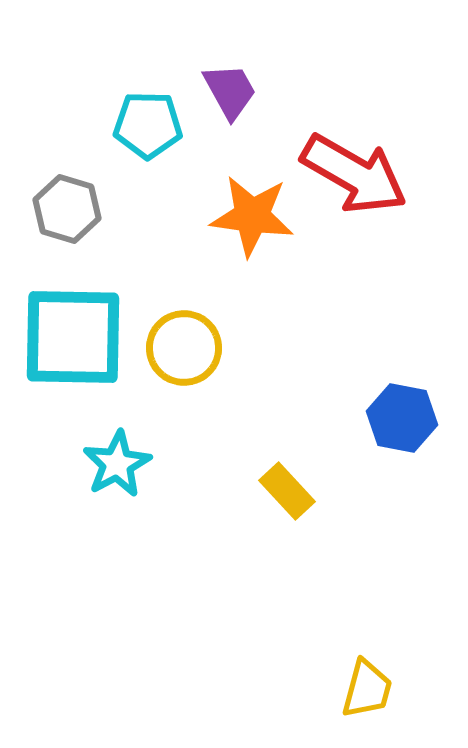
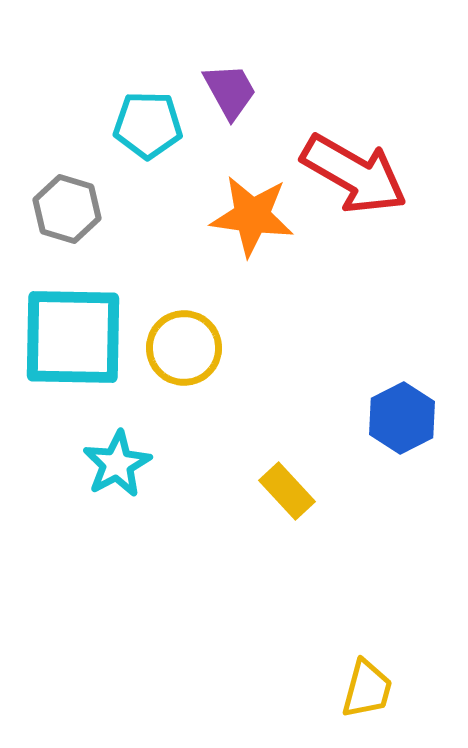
blue hexagon: rotated 22 degrees clockwise
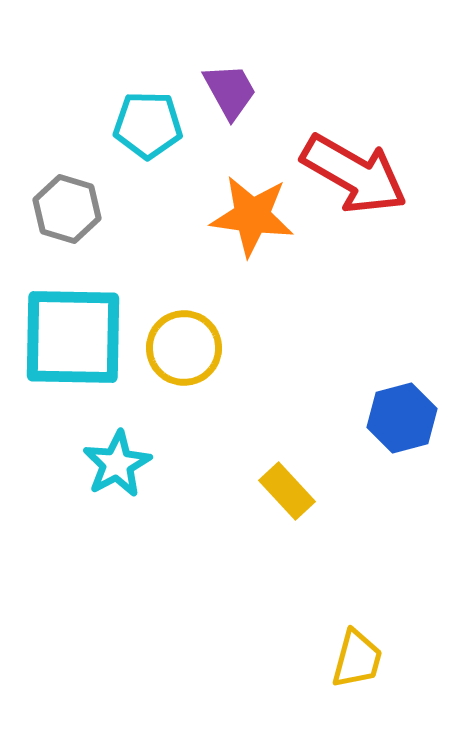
blue hexagon: rotated 12 degrees clockwise
yellow trapezoid: moved 10 px left, 30 px up
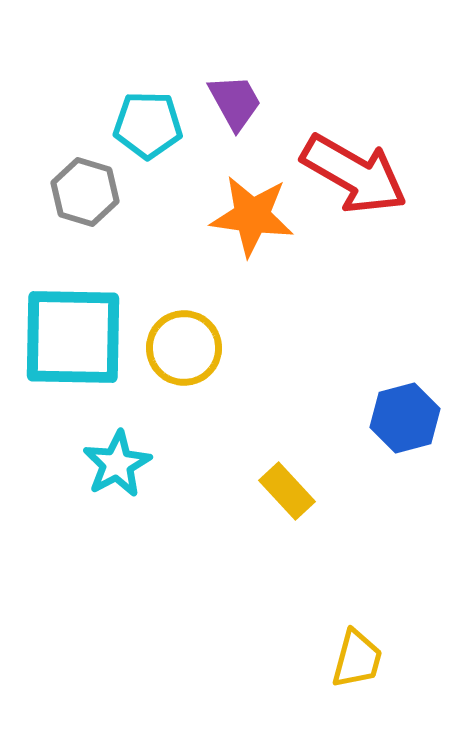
purple trapezoid: moved 5 px right, 11 px down
gray hexagon: moved 18 px right, 17 px up
blue hexagon: moved 3 px right
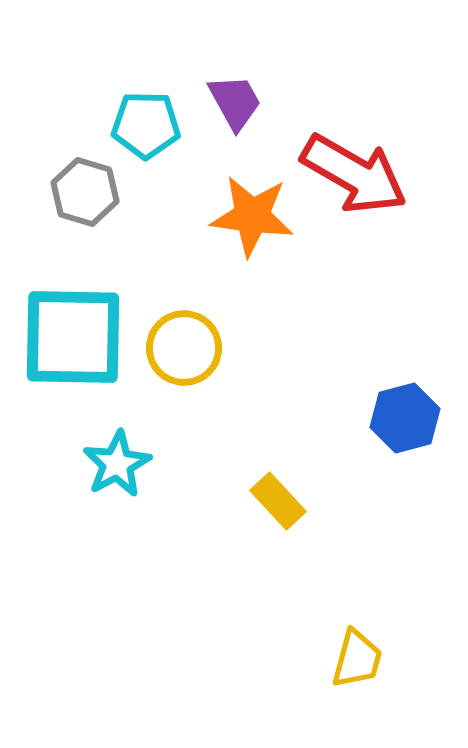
cyan pentagon: moved 2 px left
yellow rectangle: moved 9 px left, 10 px down
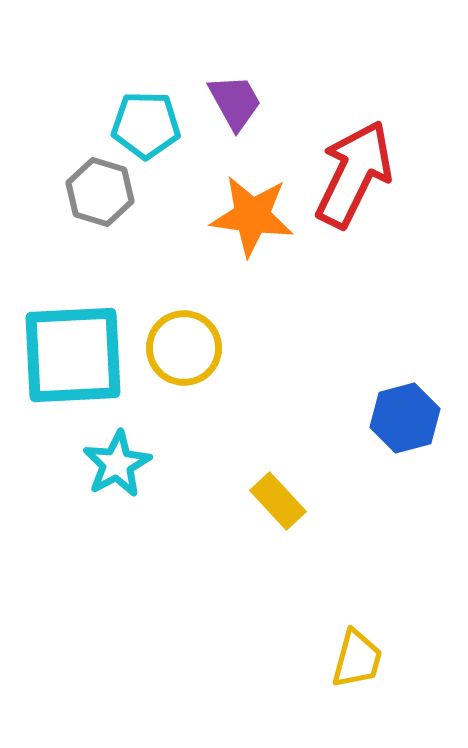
red arrow: rotated 94 degrees counterclockwise
gray hexagon: moved 15 px right
cyan square: moved 18 px down; rotated 4 degrees counterclockwise
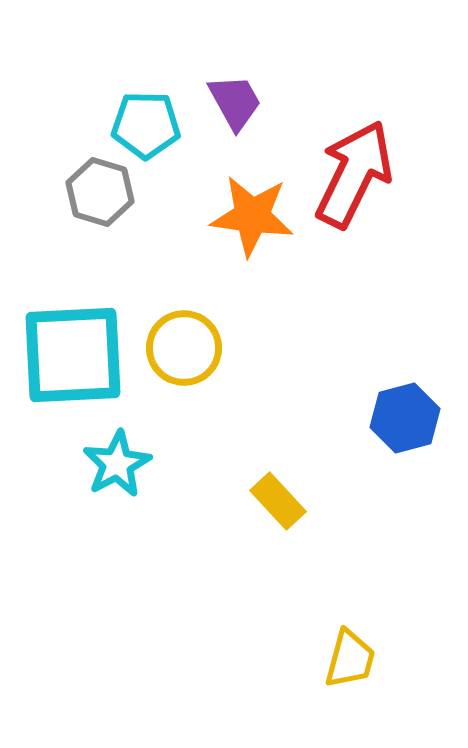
yellow trapezoid: moved 7 px left
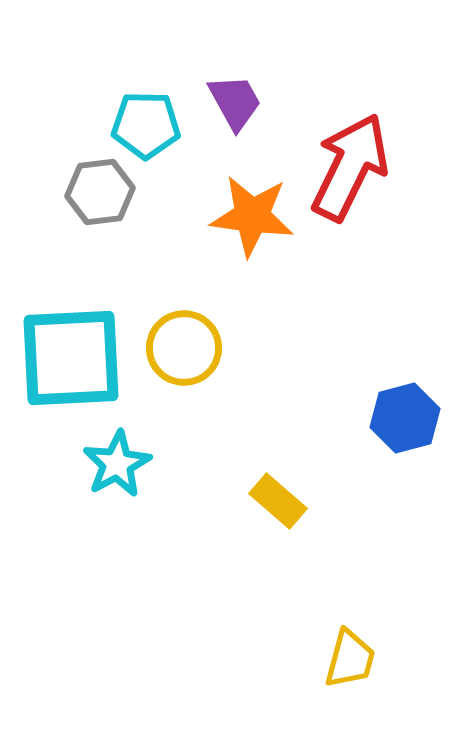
red arrow: moved 4 px left, 7 px up
gray hexagon: rotated 24 degrees counterclockwise
cyan square: moved 2 px left, 3 px down
yellow rectangle: rotated 6 degrees counterclockwise
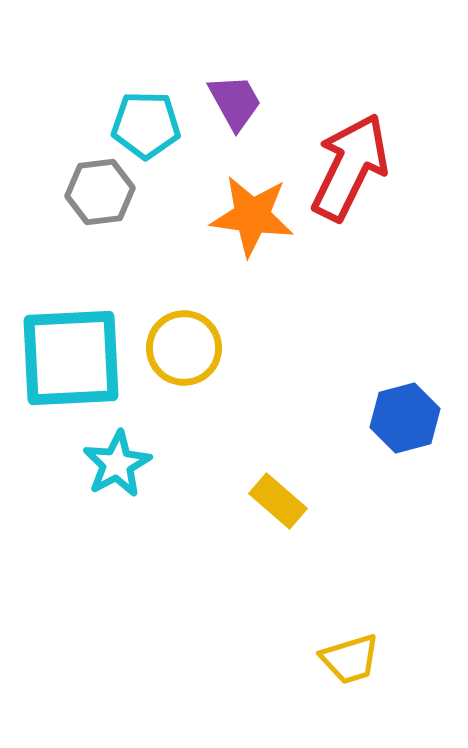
yellow trapezoid: rotated 58 degrees clockwise
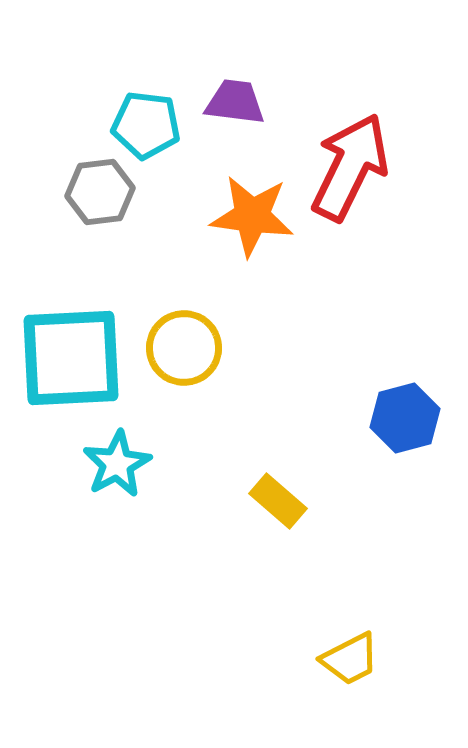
purple trapezoid: rotated 54 degrees counterclockwise
cyan pentagon: rotated 6 degrees clockwise
yellow trapezoid: rotated 10 degrees counterclockwise
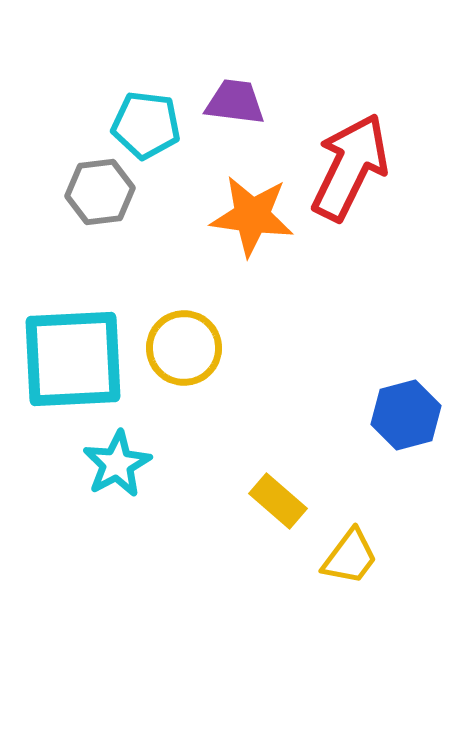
cyan square: moved 2 px right, 1 px down
blue hexagon: moved 1 px right, 3 px up
yellow trapezoid: moved 102 px up; rotated 26 degrees counterclockwise
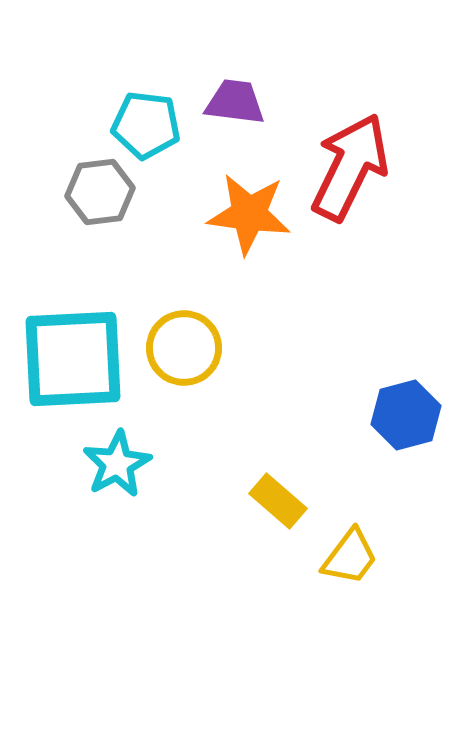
orange star: moved 3 px left, 2 px up
